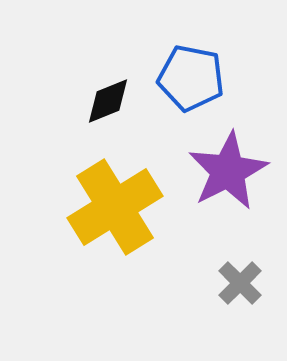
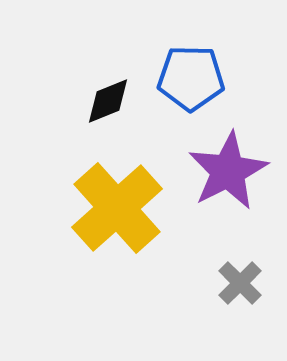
blue pentagon: rotated 10 degrees counterclockwise
yellow cross: moved 2 px right, 1 px down; rotated 10 degrees counterclockwise
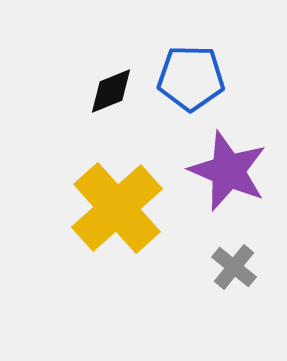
black diamond: moved 3 px right, 10 px up
purple star: rotated 22 degrees counterclockwise
gray cross: moved 6 px left, 16 px up; rotated 6 degrees counterclockwise
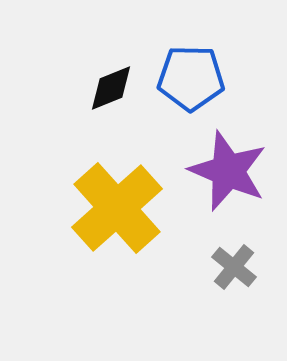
black diamond: moved 3 px up
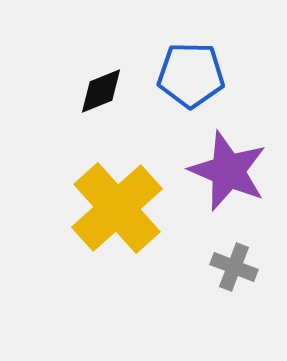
blue pentagon: moved 3 px up
black diamond: moved 10 px left, 3 px down
gray cross: rotated 18 degrees counterclockwise
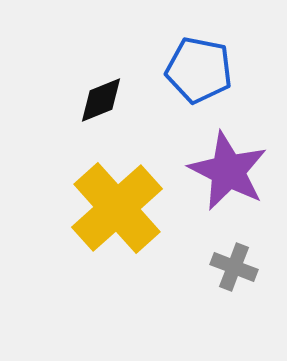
blue pentagon: moved 8 px right, 5 px up; rotated 10 degrees clockwise
black diamond: moved 9 px down
purple star: rotated 4 degrees clockwise
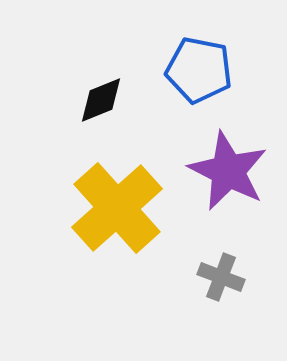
gray cross: moved 13 px left, 10 px down
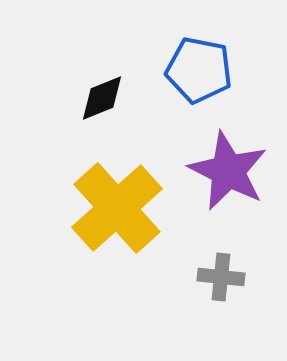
black diamond: moved 1 px right, 2 px up
gray cross: rotated 15 degrees counterclockwise
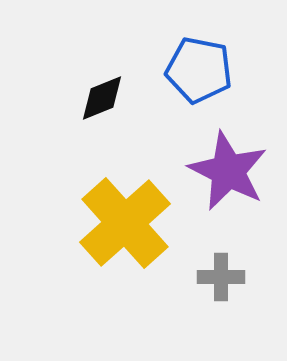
yellow cross: moved 8 px right, 15 px down
gray cross: rotated 6 degrees counterclockwise
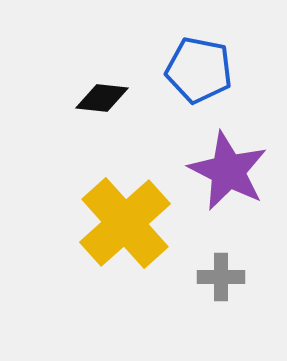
black diamond: rotated 28 degrees clockwise
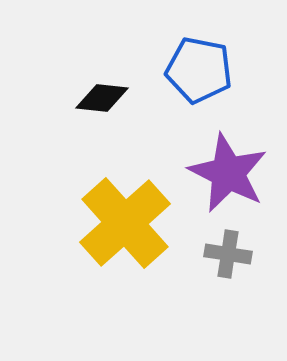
purple star: moved 2 px down
gray cross: moved 7 px right, 23 px up; rotated 9 degrees clockwise
